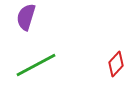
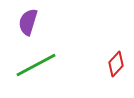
purple semicircle: moved 2 px right, 5 px down
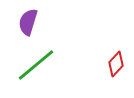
green line: rotated 12 degrees counterclockwise
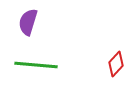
green line: rotated 45 degrees clockwise
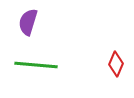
red diamond: rotated 20 degrees counterclockwise
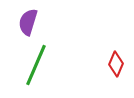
green line: rotated 72 degrees counterclockwise
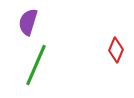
red diamond: moved 14 px up
